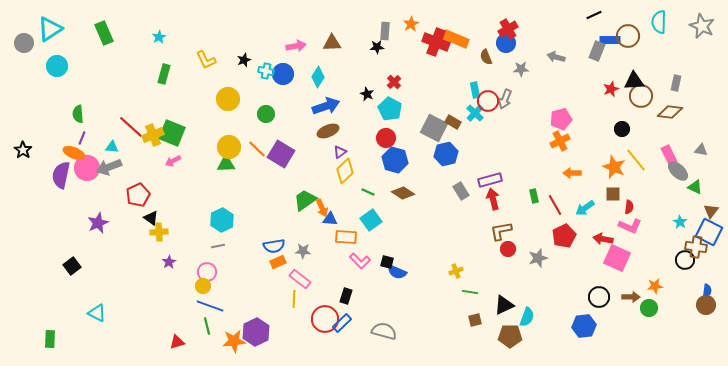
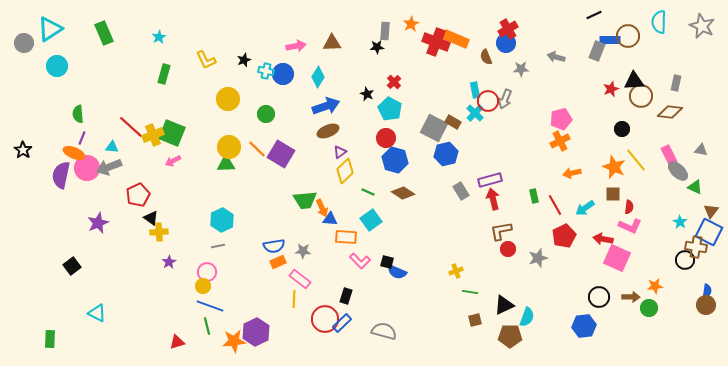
orange arrow at (572, 173): rotated 12 degrees counterclockwise
green trapezoid at (305, 200): rotated 150 degrees counterclockwise
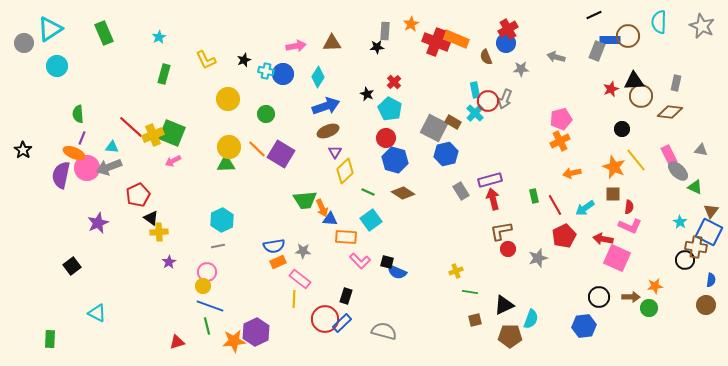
purple triangle at (340, 152): moved 5 px left; rotated 24 degrees counterclockwise
blue semicircle at (707, 291): moved 4 px right, 11 px up
cyan semicircle at (527, 317): moved 4 px right, 2 px down
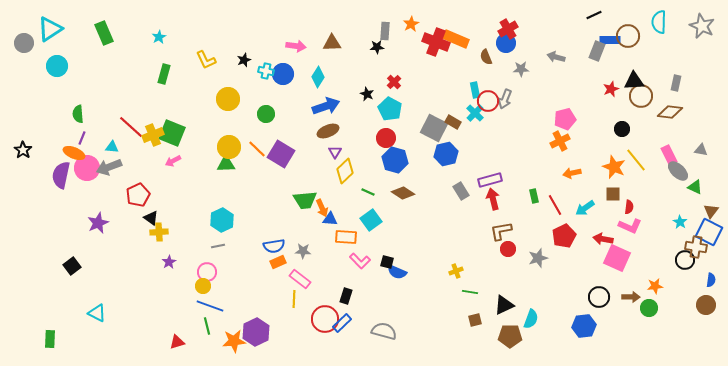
pink arrow at (296, 46): rotated 18 degrees clockwise
pink pentagon at (561, 119): moved 4 px right
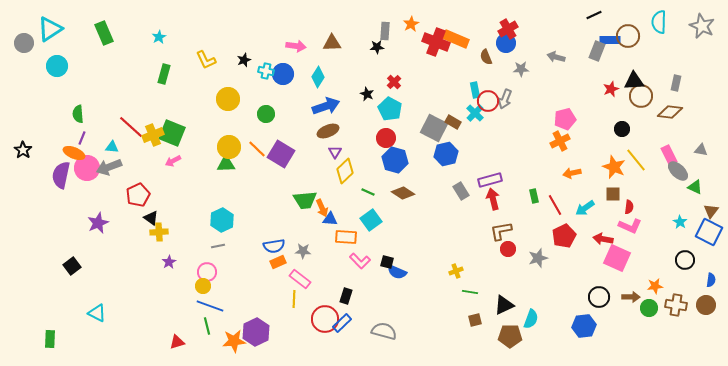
brown cross at (696, 247): moved 20 px left, 58 px down
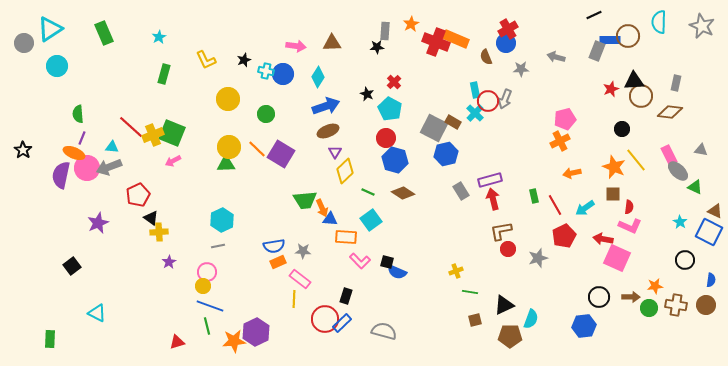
brown triangle at (711, 211): moved 4 px right; rotated 42 degrees counterclockwise
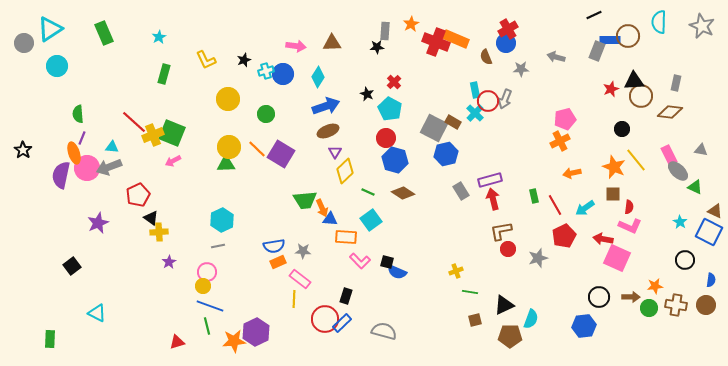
cyan cross at (266, 71): rotated 28 degrees counterclockwise
red line at (131, 127): moved 3 px right, 5 px up
orange ellipse at (74, 153): rotated 50 degrees clockwise
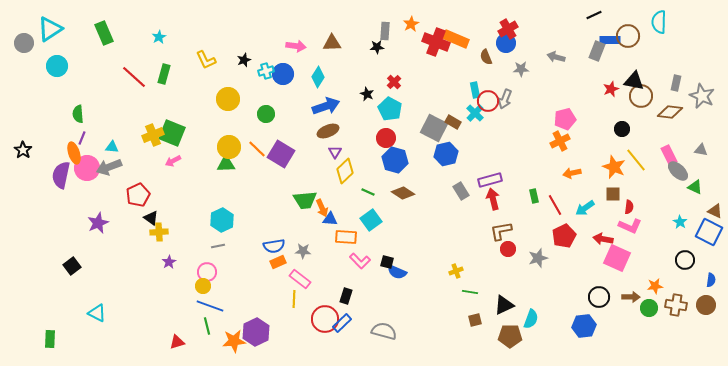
gray star at (702, 26): moved 70 px down
black triangle at (634, 81): rotated 15 degrees clockwise
red line at (134, 122): moved 45 px up
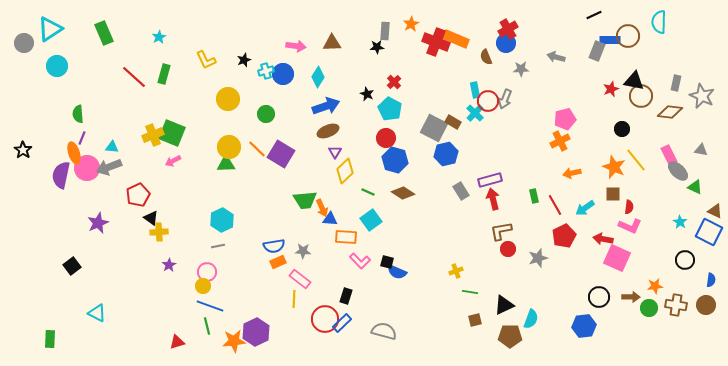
purple star at (169, 262): moved 3 px down
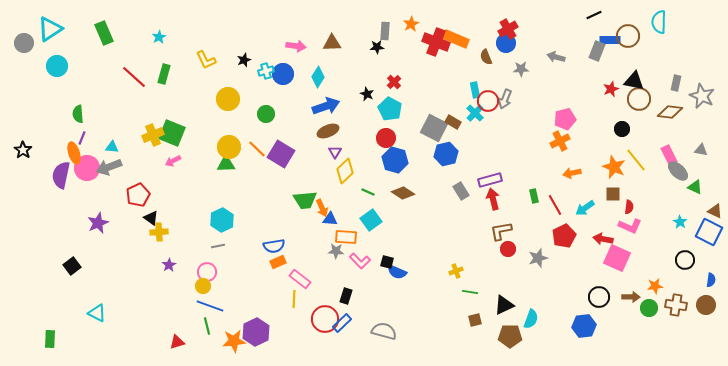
brown circle at (641, 96): moved 2 px left, 3 px down
gray star at (303, 251): moved 33 px right
